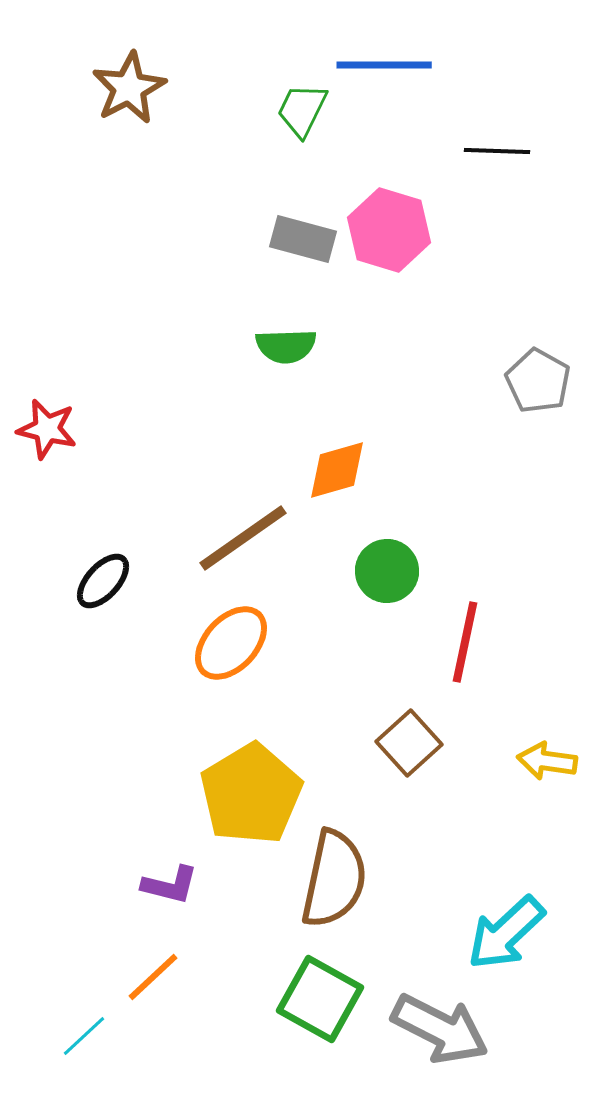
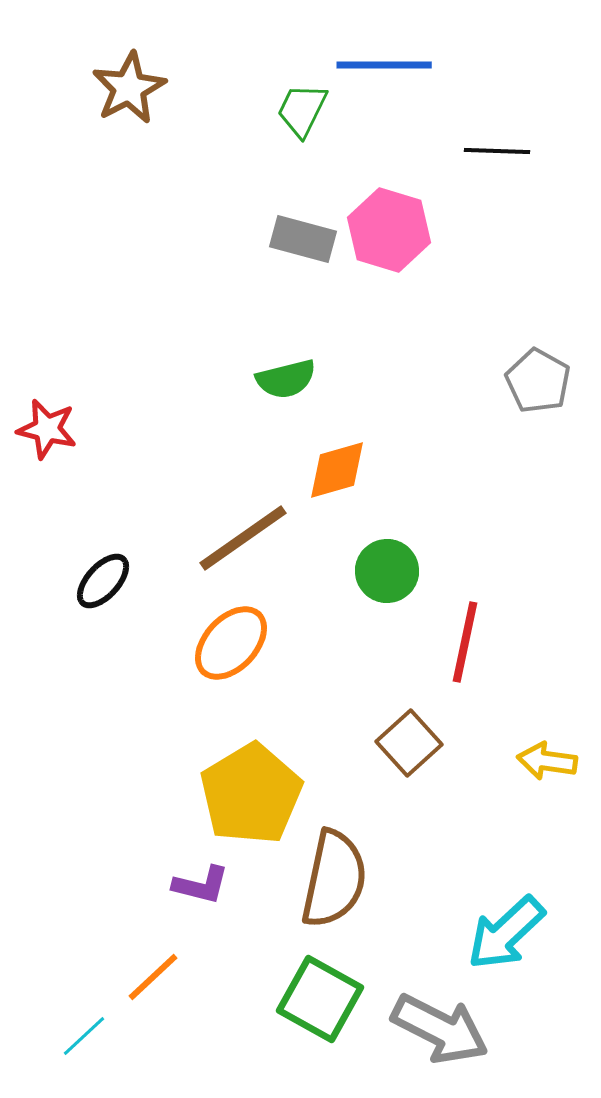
green semicircle: moved 33 px down; rotated 12 degrees counterclockwise
purple L-shape: moved 31 px right
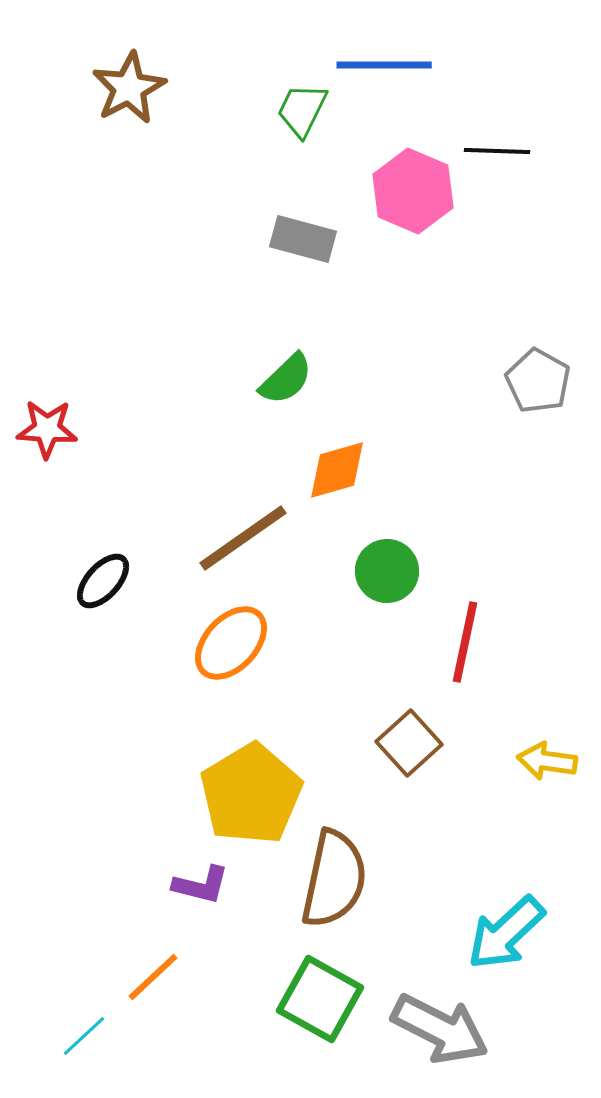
pink hexagon: moved 24 px right, 39 px up; rotated 6 degrees clockwise
green semicircle: rotated 30 degrees counterclockwise
red star: rotated 10 degrees counterclockwise
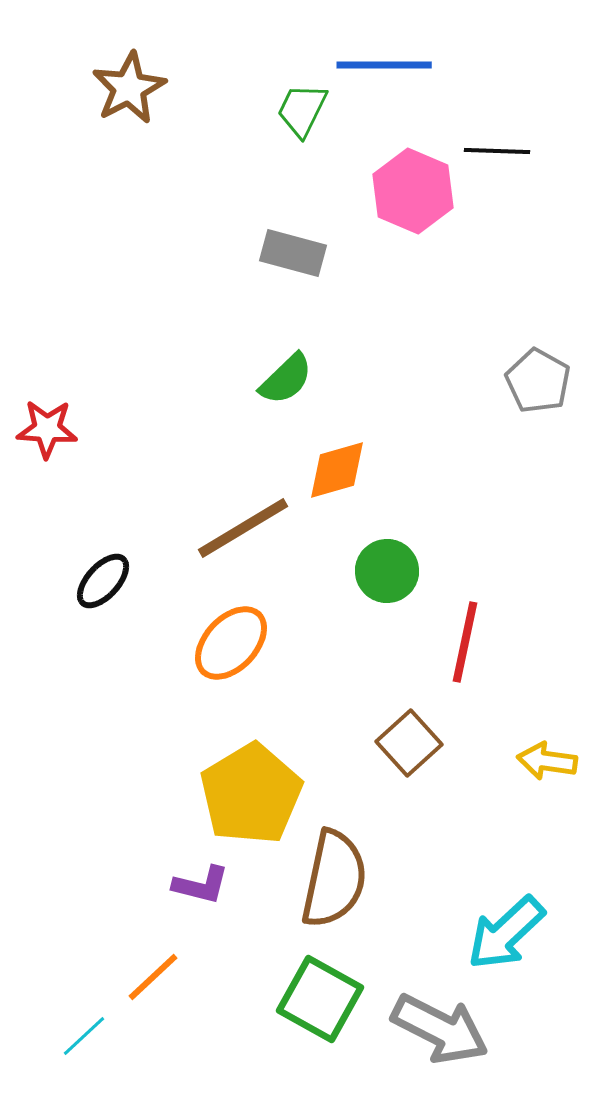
gray rectangle: moved 10 px left, 14 px down
brown line: moved 10 px up; rotated 4 degrees clockwise
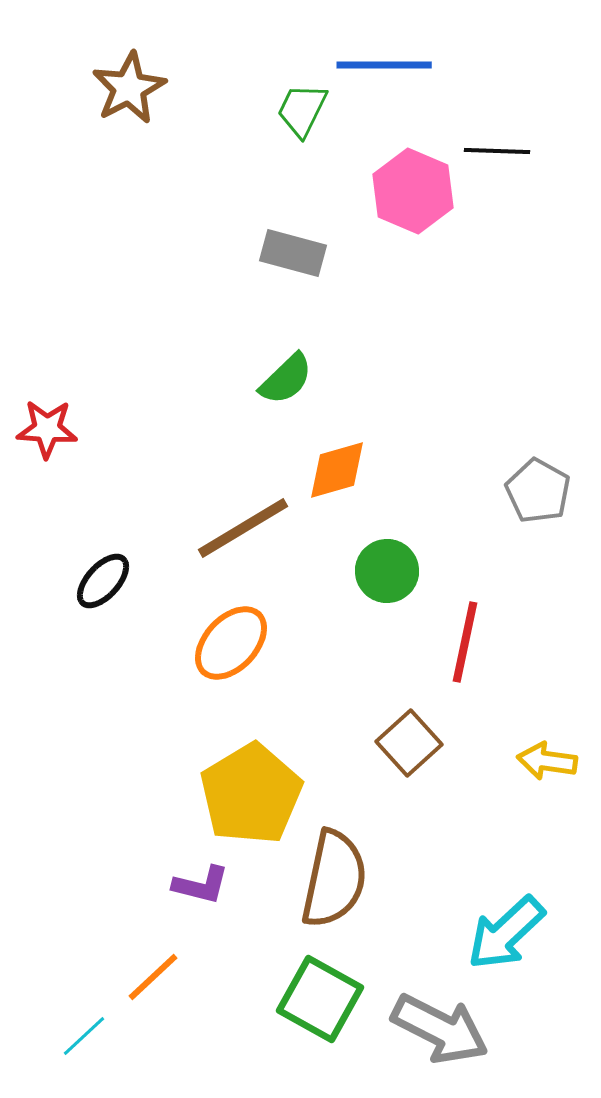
gray pentagon: moved 110 px down
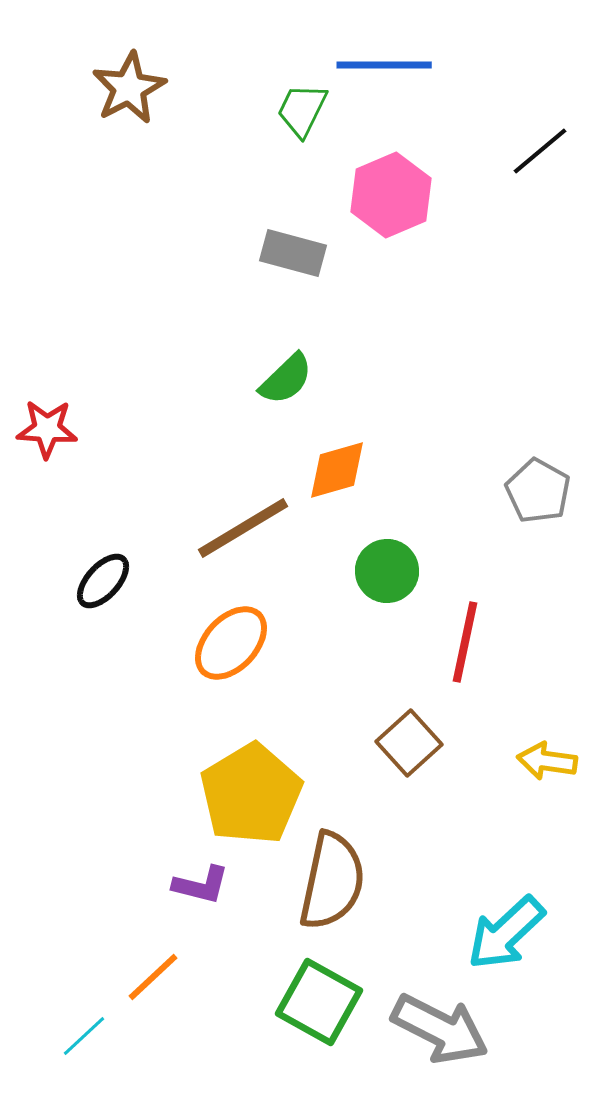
black line: moved 43 px right; rotated 42 degrees counterclockwise
pink hexagon: moved 22 px left, 4 px down; rotated 14 degrees clockwise
brown semicircle: moved 2 px left, 2 px down
green square: moved 1 px left, 3 px down
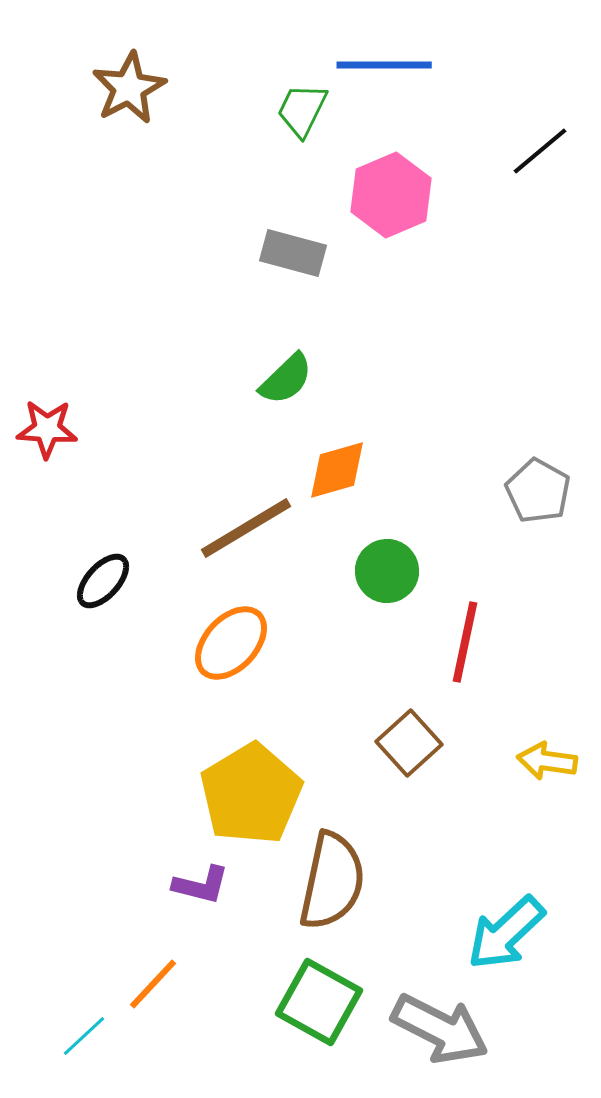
brown line: moved 3 px right
orange line: moved 7 px down; rotated 4 degrees counterclockwise
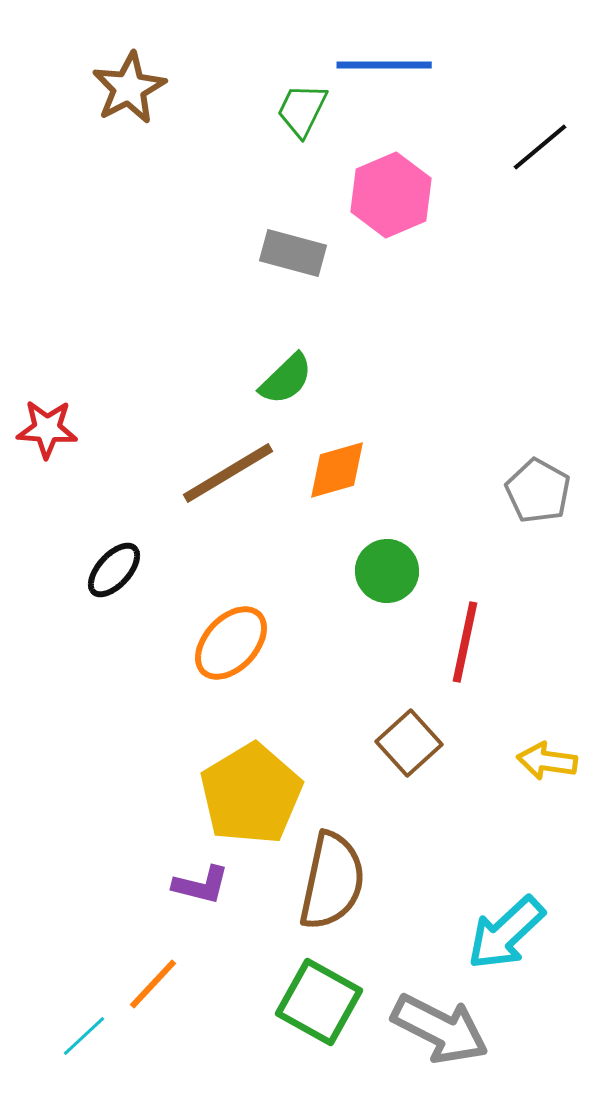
black line: moved 4 px up
brown line: moved 18 px left, 55 px up
black ellipse: moved 11 px right, 11 px up
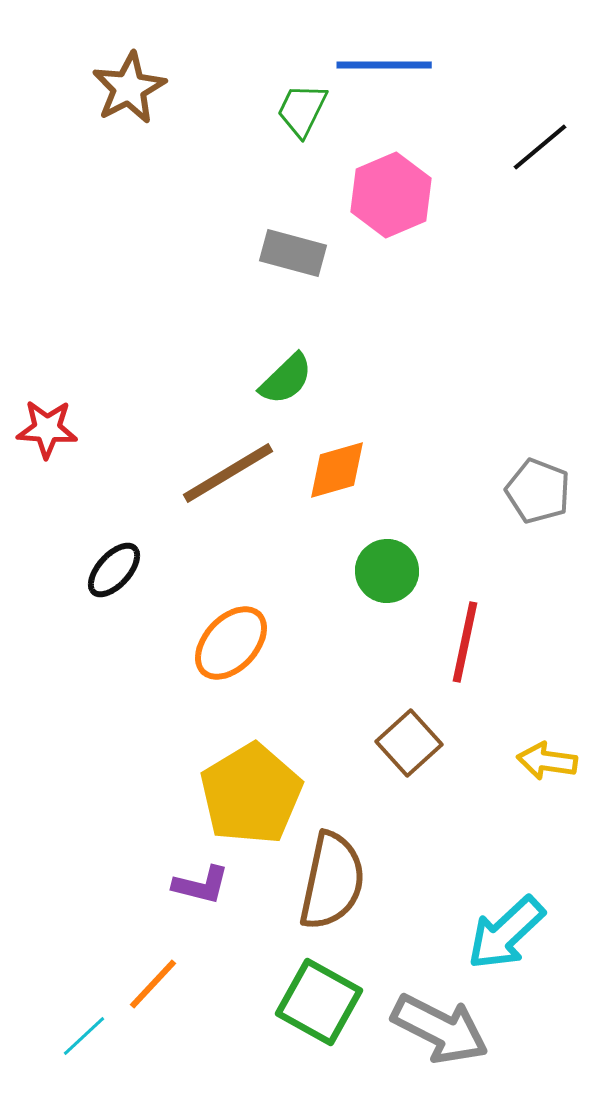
gray pentagon: rotated 8 degrees counterclockwise
